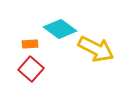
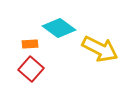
cyan diamond: moved 1 px left, 1 px up
yellow arrow: moved 4 px right
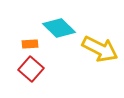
cyan diamond: rotated 8 degrees clockwise
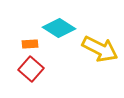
cyan diamond: rotated 12 degrees counterclockwise
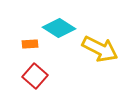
red square: moved 4 px right, 7 px down
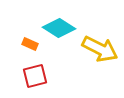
orange rectangle: rotated 28 degrees clockwise
red square: rotated 35 degrees clockwise
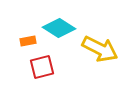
orange rectangle: moved 2 px left, 3 px up; rotated 35 degrees counterclockwise
red square: moved 7 px right, 9 px up
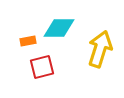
cyan diamond: rotated 32 degrees counterclockwise
yellow arrow: rotated 99 degrees counterclockwise
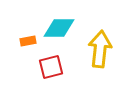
yellow arrow: rotated 12 degrees counterclockwise
red square: moved 9 px right
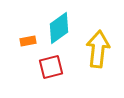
cyan diamond: rotated 36 degrees counterclockwise
yellow arrow: moved 2 px left
